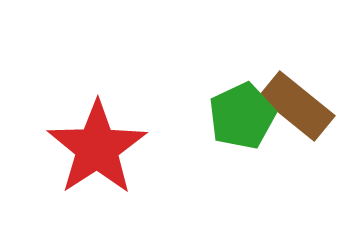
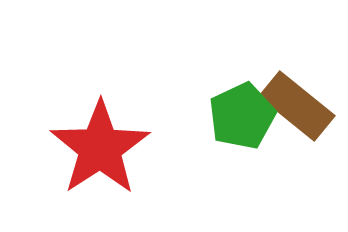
red star: moved 3 px right
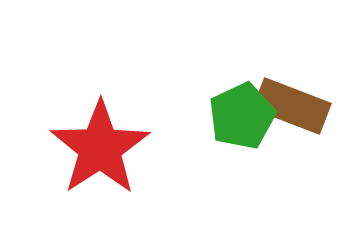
brown rectangle: moved 5 px left; rotated 18 degrees counterclockwise
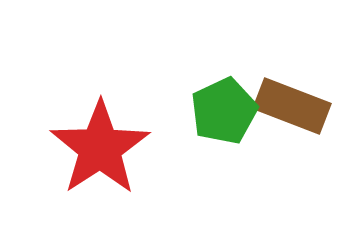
green pentagon: moved 18 px left, 5 px up
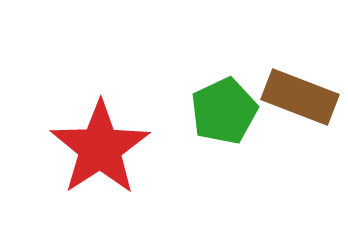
brown rectangle: moved 8 px right, 9 px up
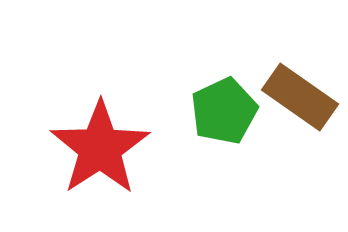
brown rectangle: rotated 14 degrees clockwise
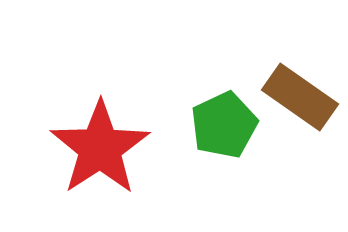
green pentagon: moved 14 px down
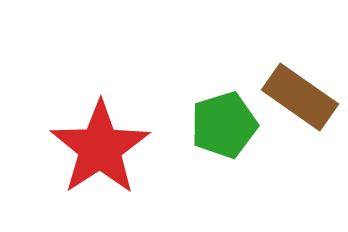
green pentagon: rotated 8 degrees clockwise
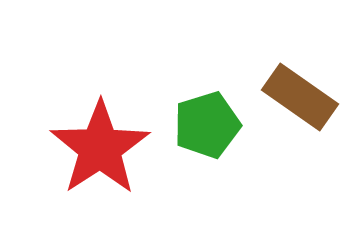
green pentagon: moved 17 px left
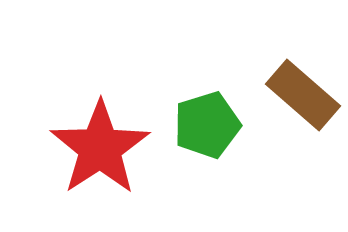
brown rectangle: moved 3 px right, 2 px up; rotated 6 degrees clockwise
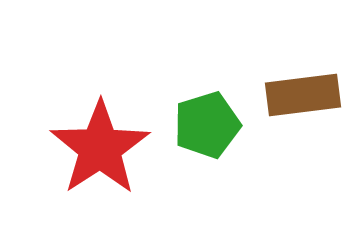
brown rectangle: rotated 48 degrees counterclockwise
